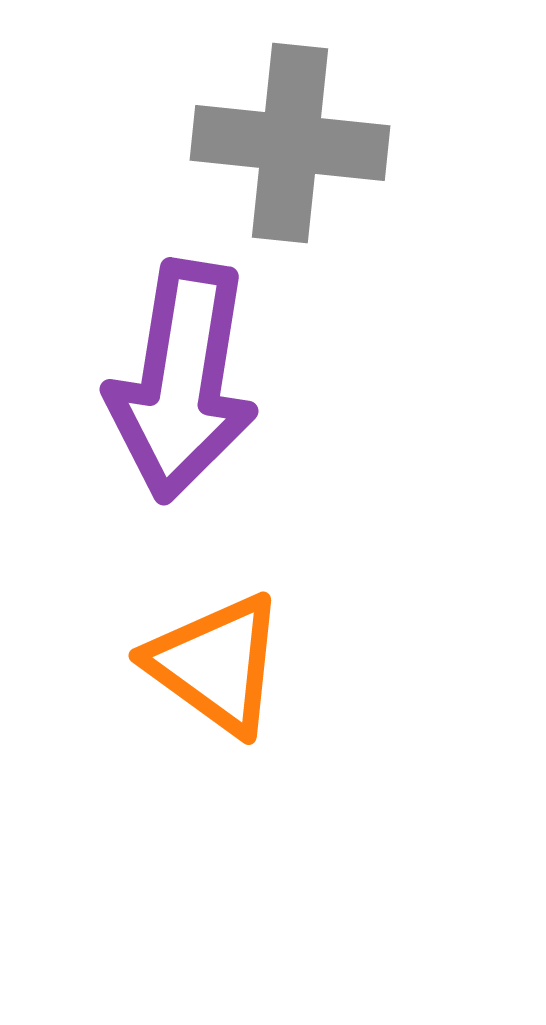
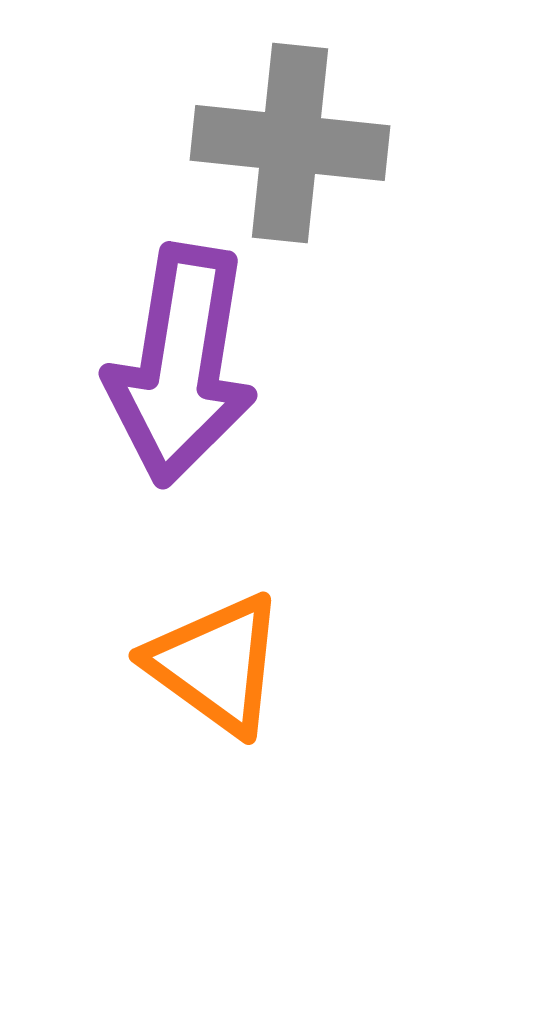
purple arrow: moved 1 px left, 16 px up
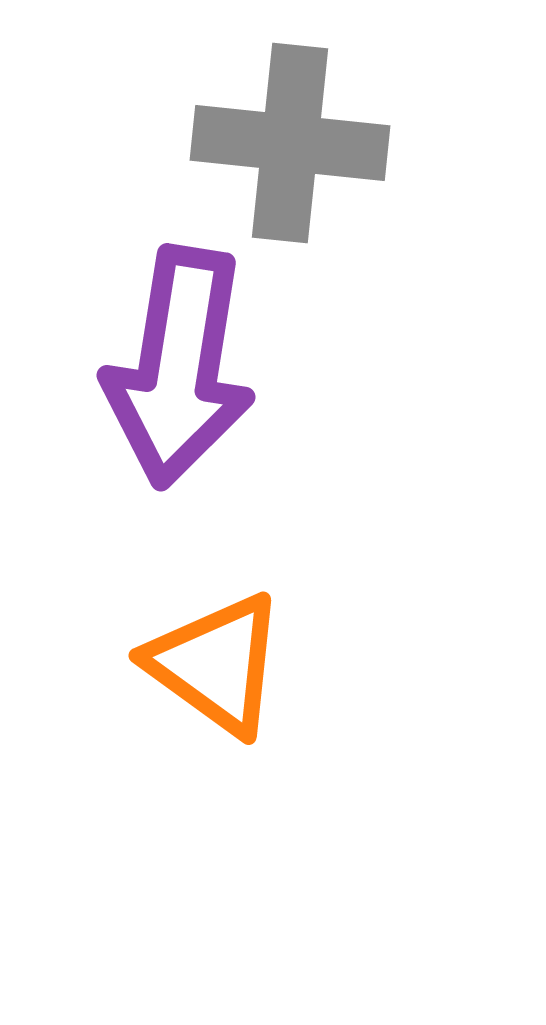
purple arrow: moved 2 px left, 2 px down
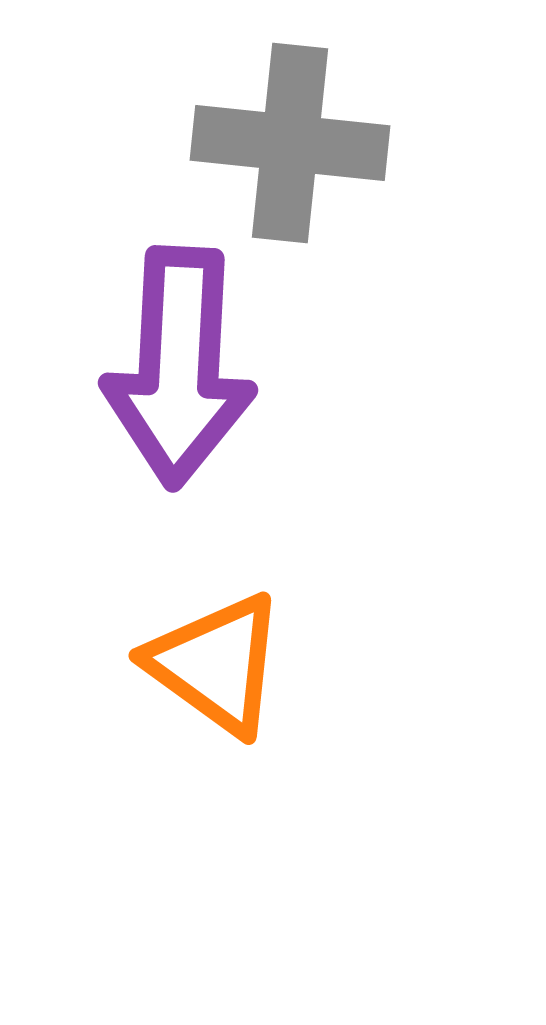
purple arrow: rotated 6 degrees counterclockwise
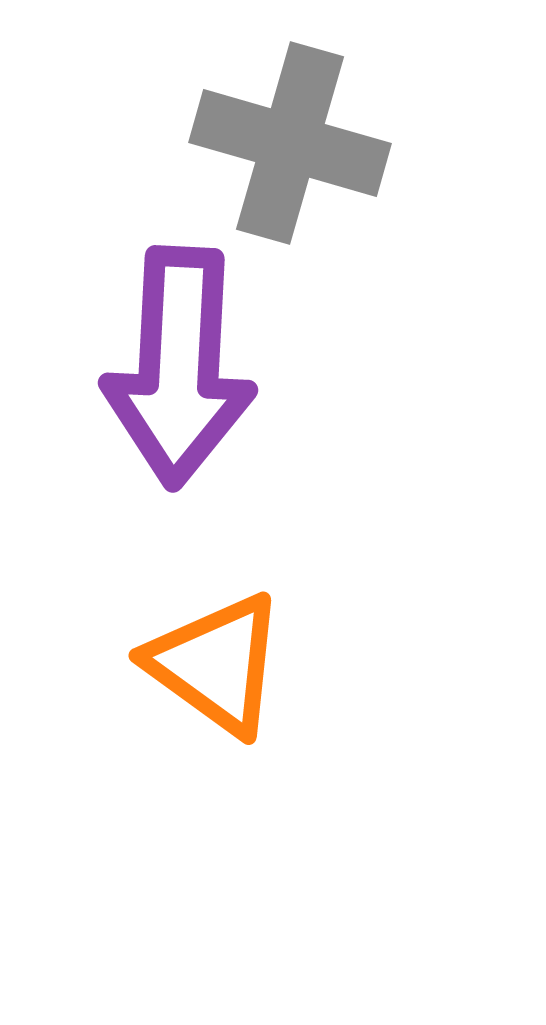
gray cross: rotated 10 degrees clockwise
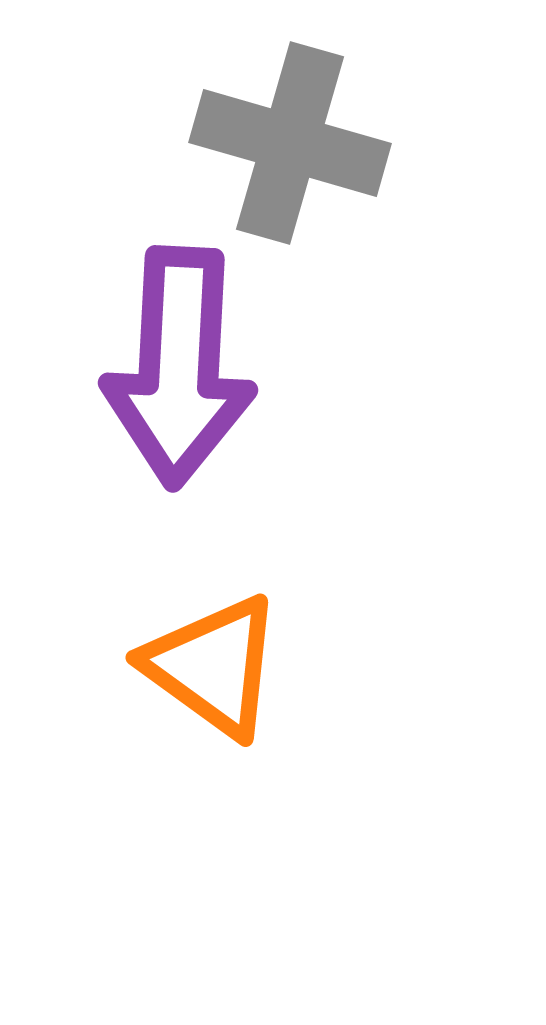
orange triangle: moved 3 px left, 2 px down
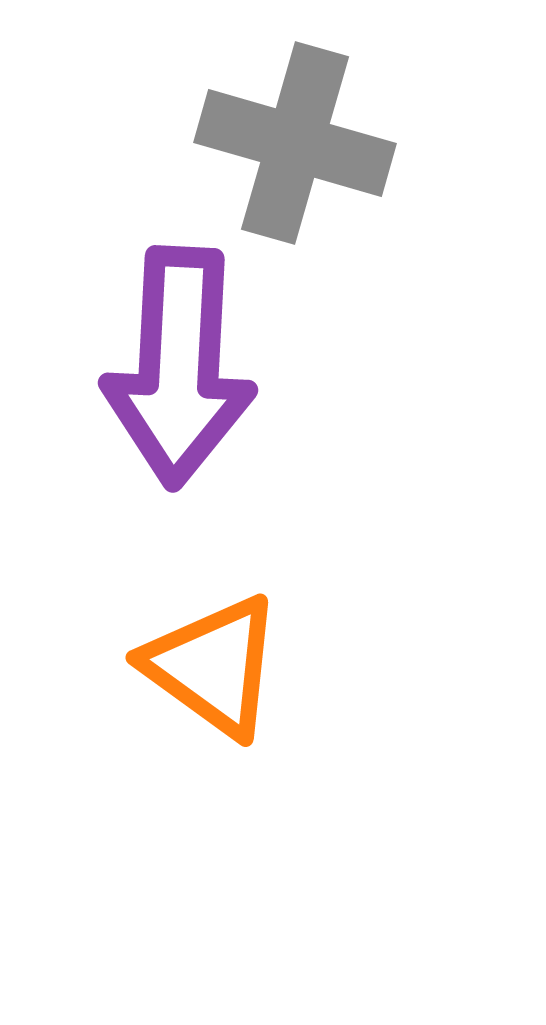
gray cross: moved 5 px right
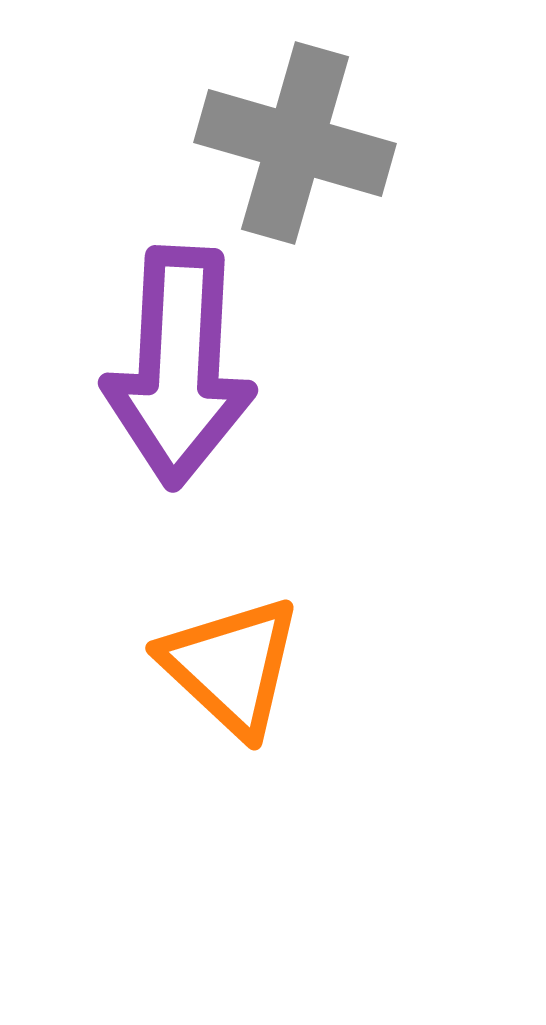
orange triangle: moved 18 px right; rotated 7 degrees clockwise
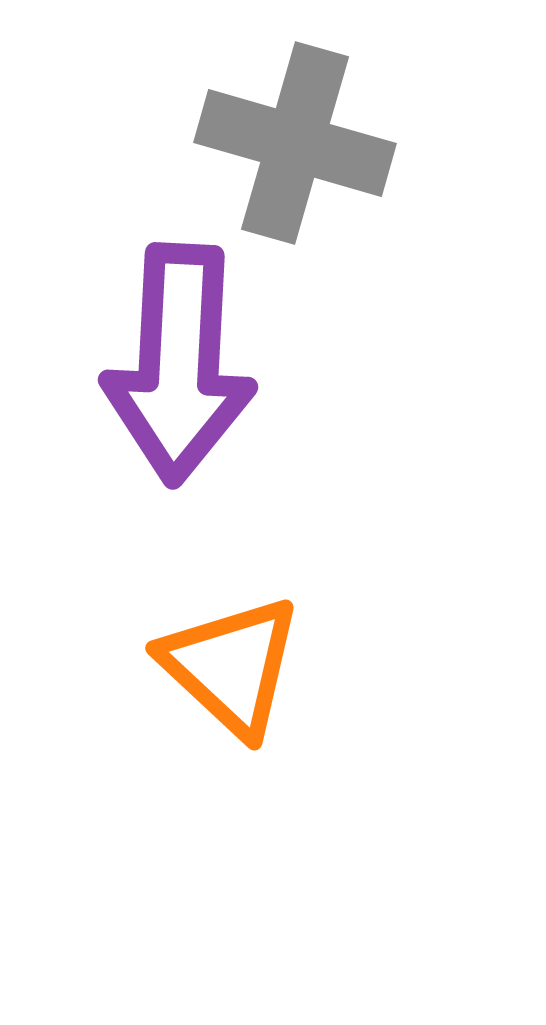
purple arrow: moved 3 px up
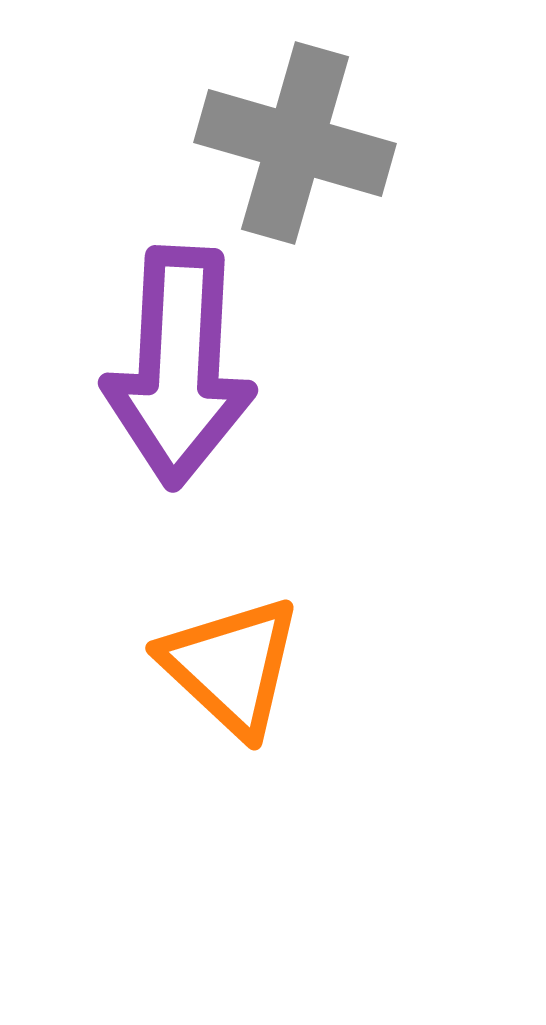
purple arrow: moved 3 px down
